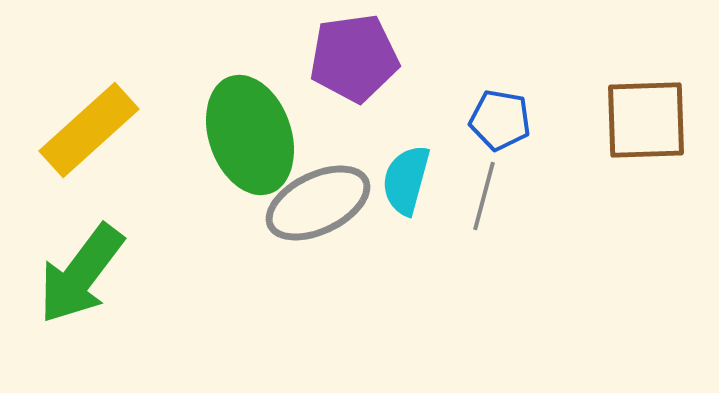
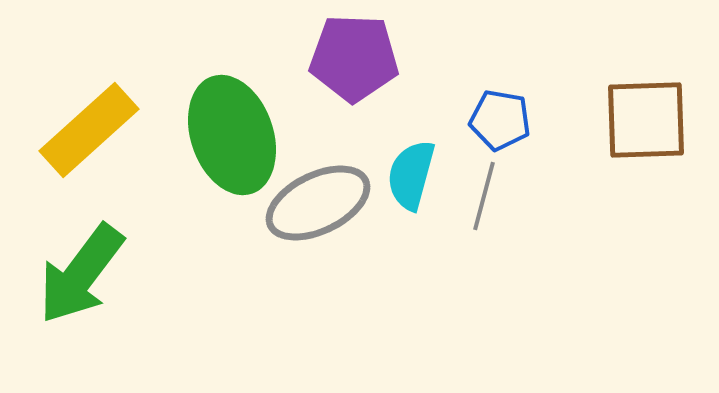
purple pentagon: rotated 10 degrees clockwise
green ellipse: moved 18 px left
cyan semicircle: moved 5 px right, 5 px up
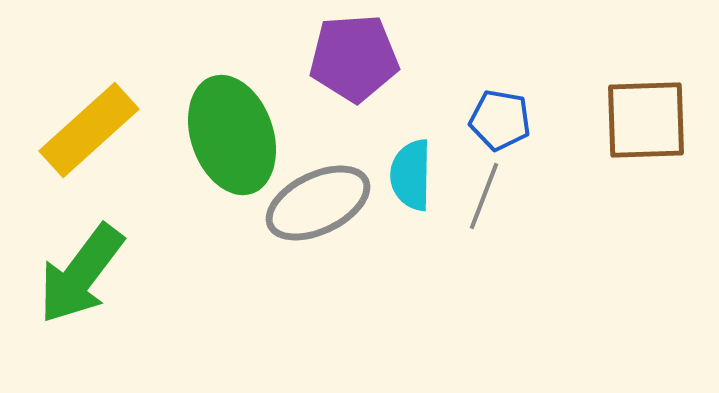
purple pentagon: rotated 6 degrees counterclockwise
cyan semicircle: rotated 14 degrees counterclockwise
gray line: rotated 6 degrees clockwise
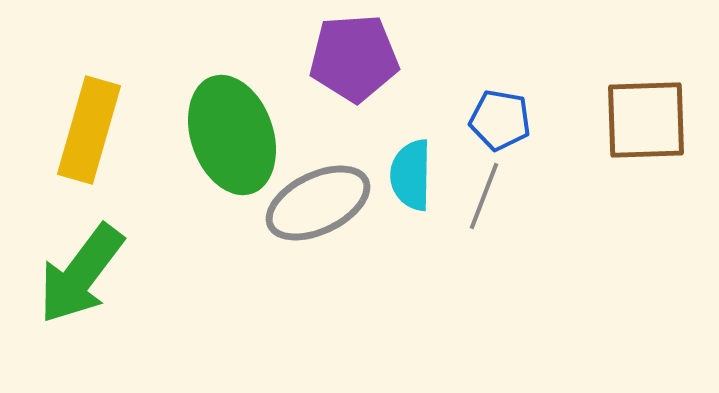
yellow rectangle: rotated 32 degrees counterclockwise
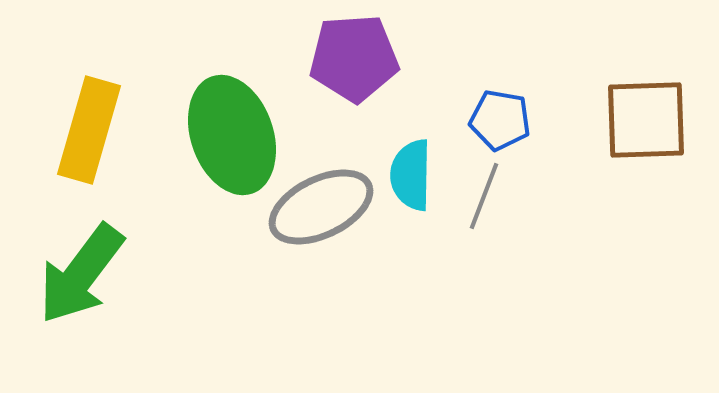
gray ellipse: moved 3 px right, 4 px down
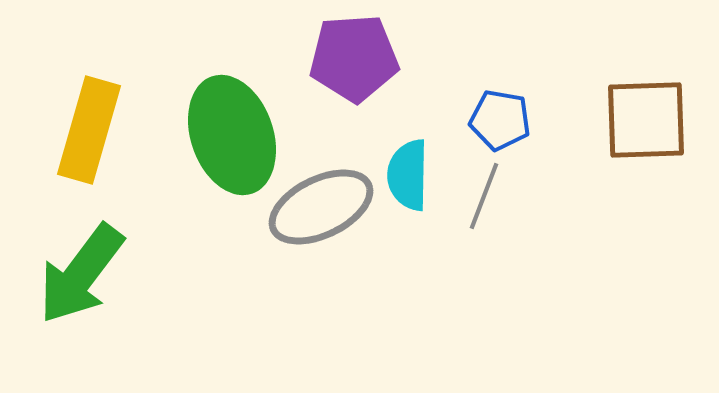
cyan semicircle: moved 3 px left
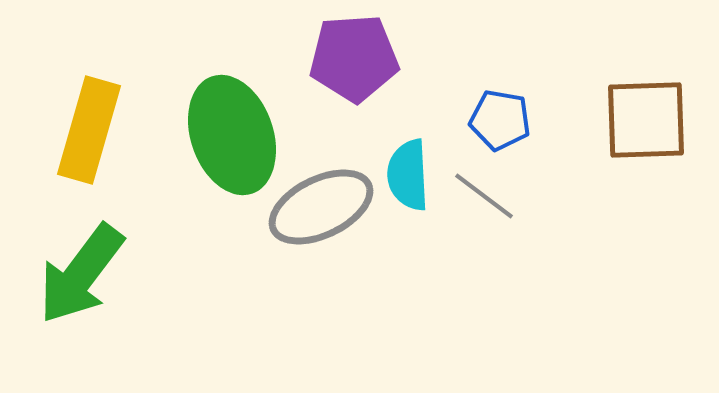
cyan semicircle: rotated 4 degrees counterclockwise
gray line: rotated 74 degrees counterclockwise
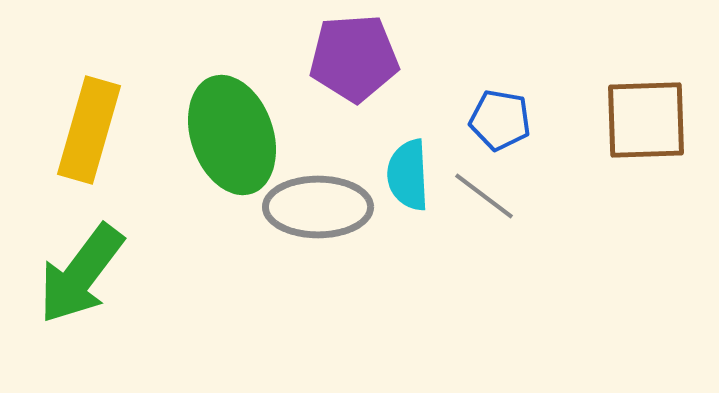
gray ellipse: moved 3 px left; rotated 26 degrees clockwise
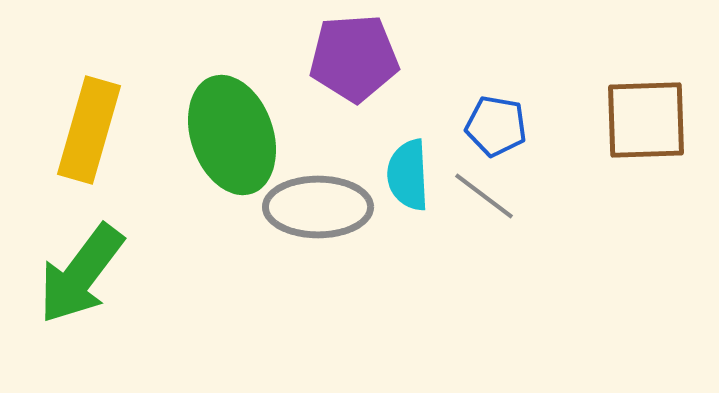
blue pentagon: moved 4 px left, 6 px down
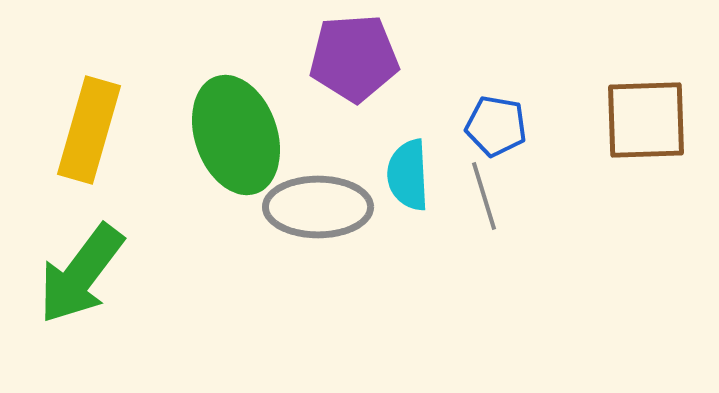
green ellipse: moved 4 px right
gray line: rotated 36 degrees clockwise
